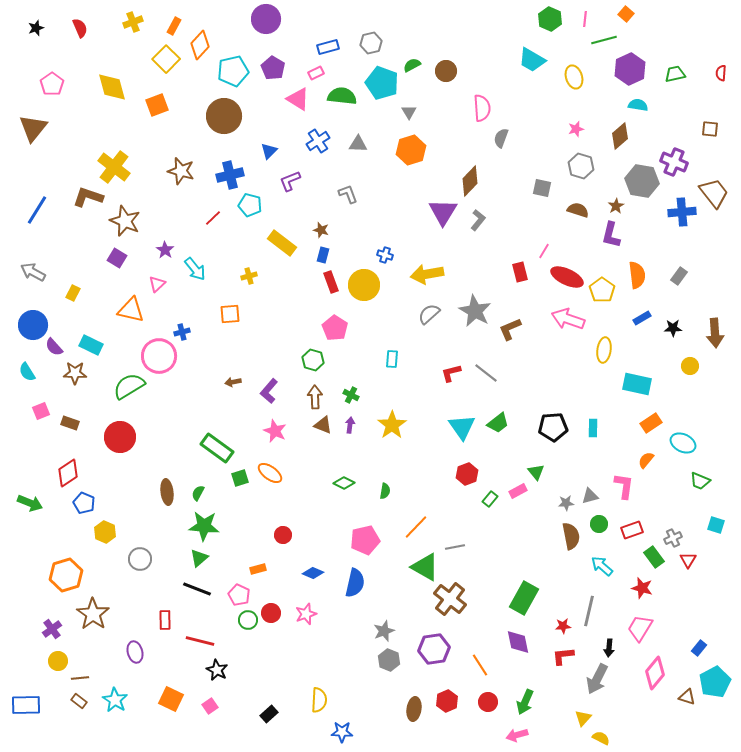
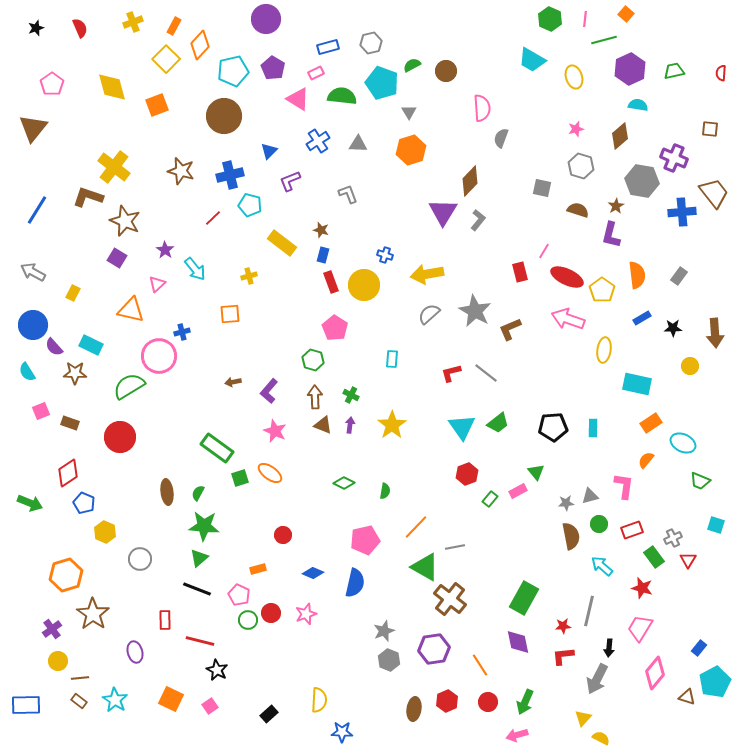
green trapezoid at (675, 74): moved 1 px left, 3 px up
purple cross at (674, 162): moved 4 px up
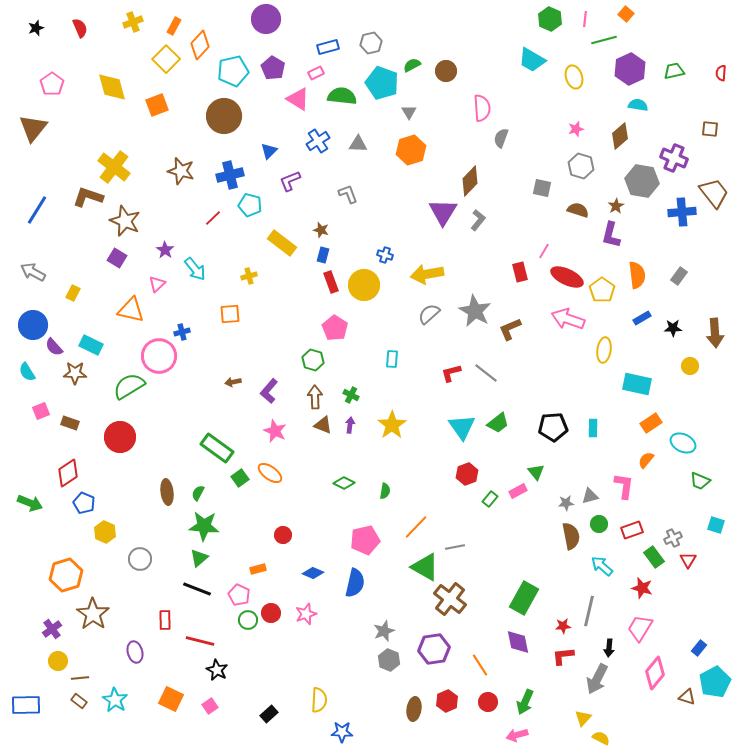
green square at (240, 478): rotated 18 degrees counterclockwise
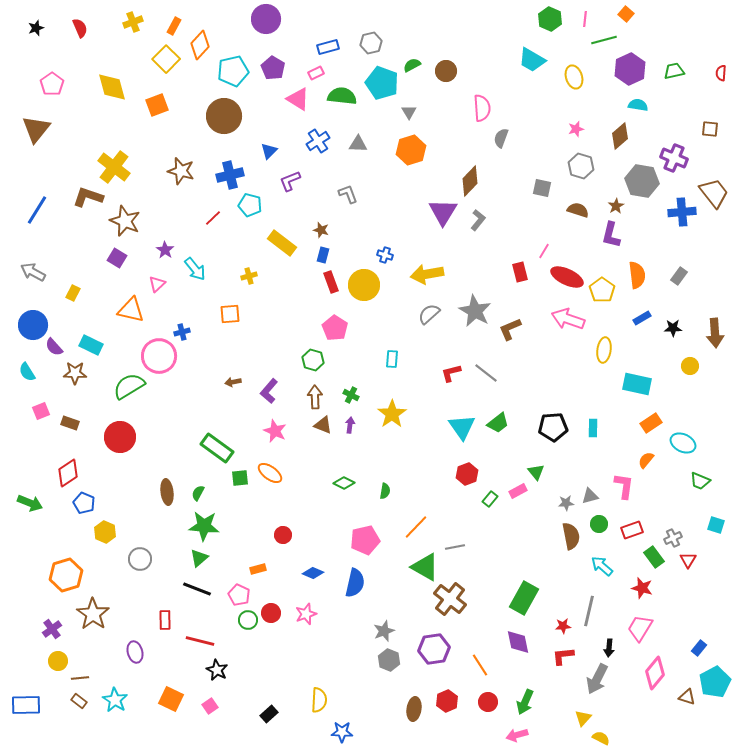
brown triangle at (33, 128): moved 3 px right, 1 px down
yellow star at (392, 425): moved 11 px up
green square at (240, 478): rotated 30 degrees clockwise
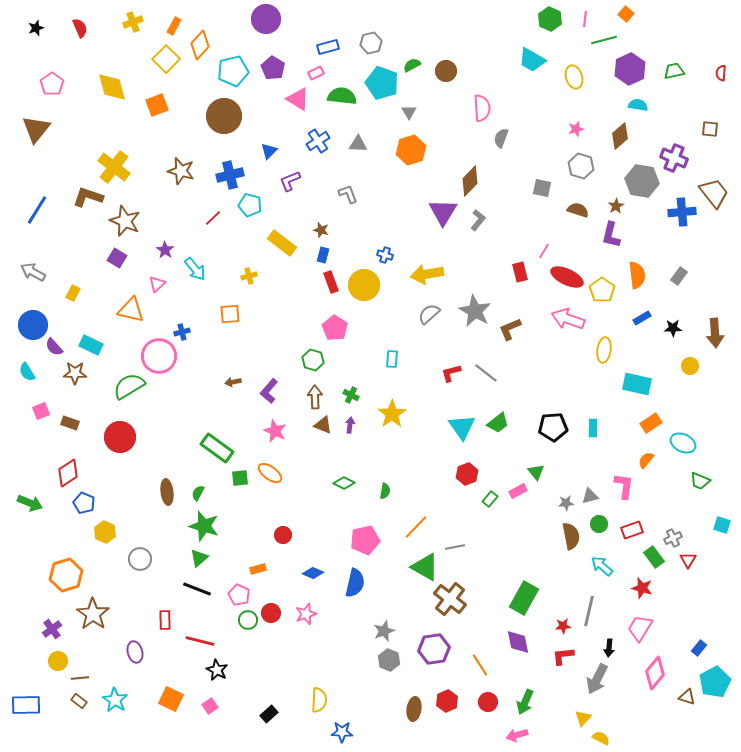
cyan square at (716, 525): moved 6 px right
green star at (204, 526): rotated 12 degrees clockwise
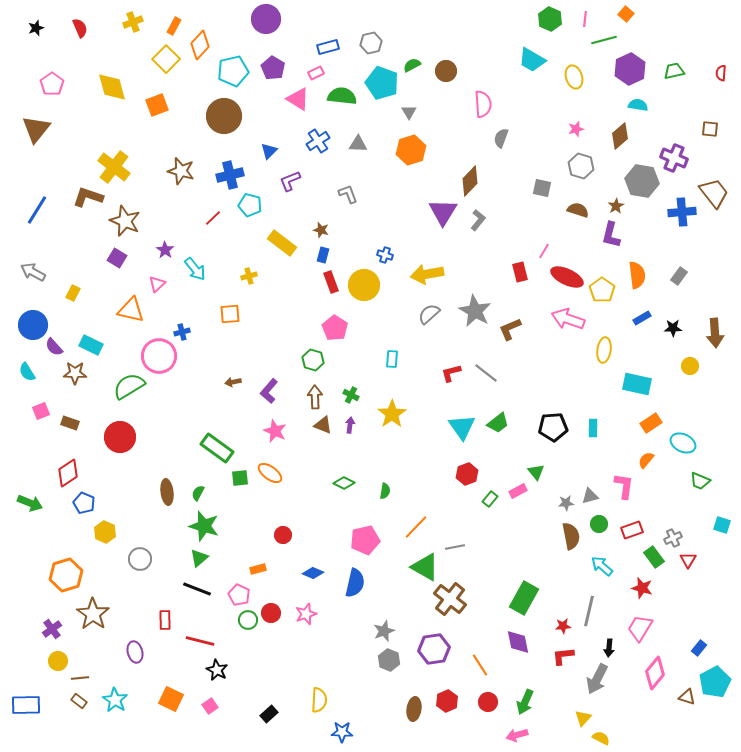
pink semicircle at (482, 108): moved 1 px right, 4 px up
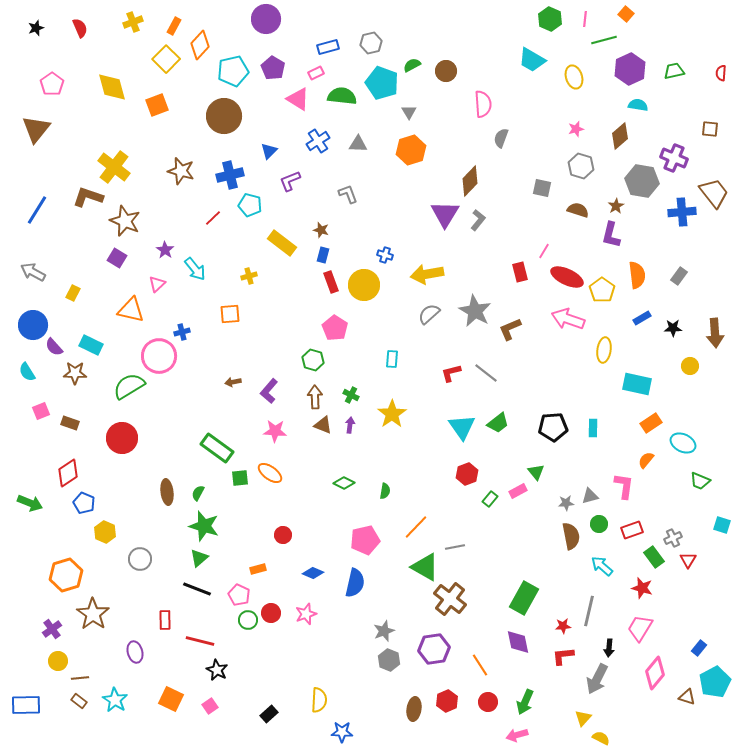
purple triangle at (443, 212): moved 2 px right, 2 px down
pink star at (275, 431): rotated 20 degrees counterclockwise
red circle at (120, 437): moved 2 px right, 1 px down
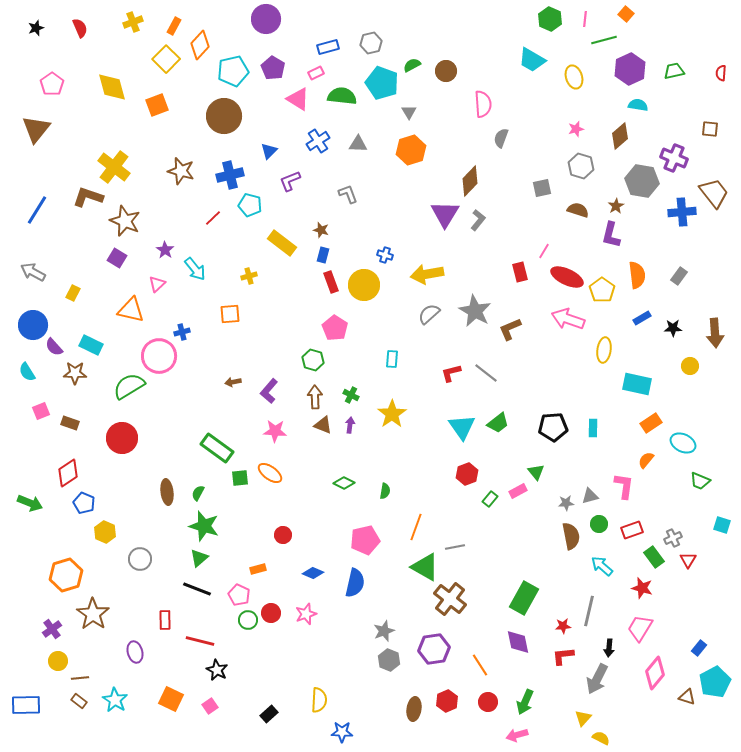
gray square at (542, 188): rotated 24 degrees counterclockwise
orange line at (416, 527): rotated 24 degrees counterclockwise
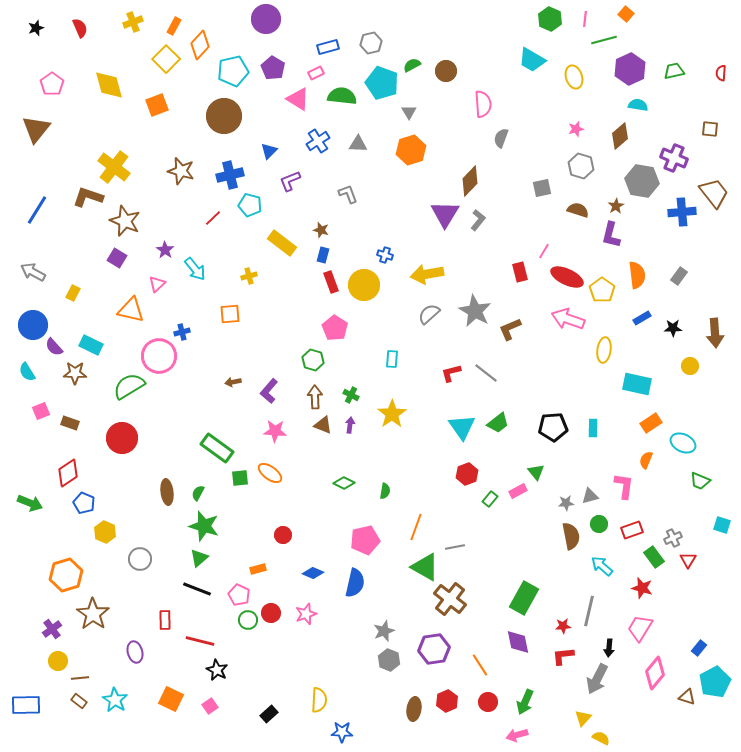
yellow diamond at (112, 87): moved 3 px left, 2 px up
orange semicircle at (646, 460): rotated 18 degrees counterclockwise
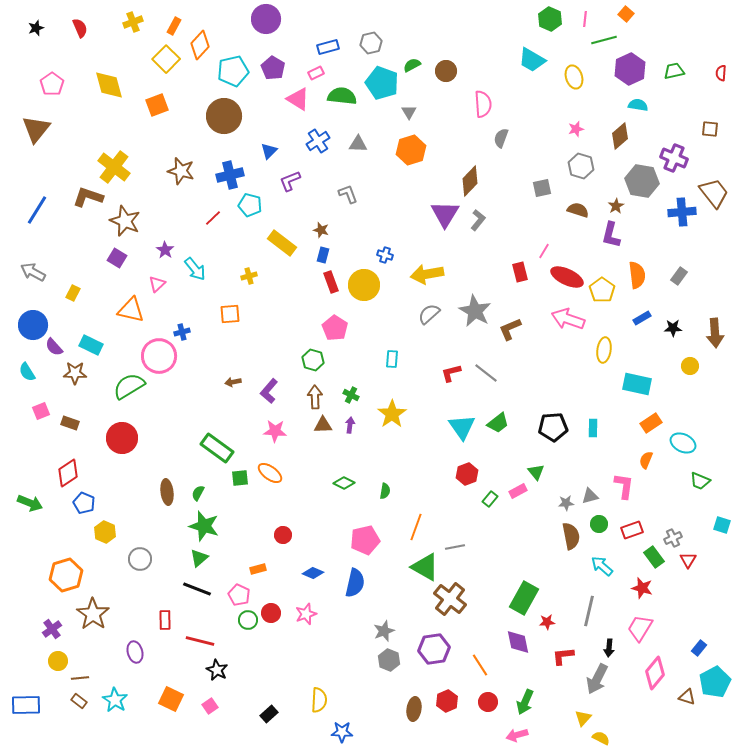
brown triangle at (323, 425): rotated 24 degrees counterclockwise
red star at (563, 626): moved 16 px left, 4 px up
